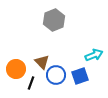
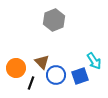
cyan arrow: moved 6 px down; rotated 78 degrees clockwise
orange circle: moved 1 px up
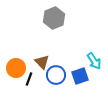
gray hexagon: moved 2 px up
black line: moved 2 px left, 4 px up
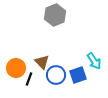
gray hexagon: moved 1 px right, 3 px up
blue square: moved 2 px left, 1 px up
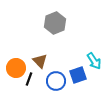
gray hexagon: moved 8 px down
brown triangle: moved 2 px left, 1 px up
blue circle: moved 6 px down
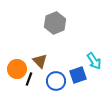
orange circle: moved 1 px right, 1 px down
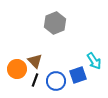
brown triangle: moved 5 px left
black line: moved 6 px right, 1 px down
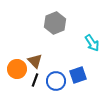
cyan arrow: moved 2 px left, 18 px up
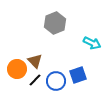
cyan arrow: rotated 30 degrees counterclockwise
black line: rotated 24 degrees clockwise
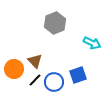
orange circle: moved 3 px left
blue circle: moved 2 px left, 1 px down
